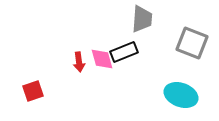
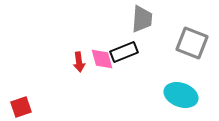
red square: moved 12 px left, 16 px down
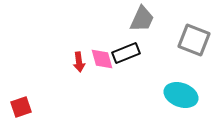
gray trapezoid: rotated 20 degrees clockwise
gray square: moved 2 px right, 3 px up
black rectangle: moved 2 px right, 1 px down
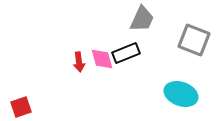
cyan ellipse: moved 1 px up
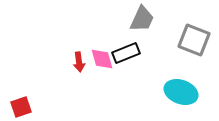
cyan ellipse: moved 2 px up
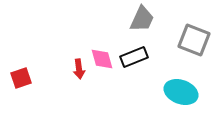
black rectangle: moved 8 px right, 4 px down
red arrow: moved 7 px down
red square: moved 29 px up
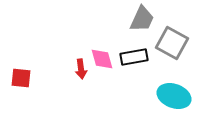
gray square: moved 22 px left, 3 px down; rotated 8 degrees clockwise
black rectangle: rotated 12 degrees clockwise
red arrow: moved 2 px right
red square: rotated 25 degrees clockwise
cyan ellipse: moved 7 px left, 4 px down
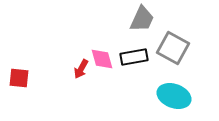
gray square: moved 1 px right, 5 px down
red arrow: rotated 36 degrees clockwise
red square: moved 2 px left
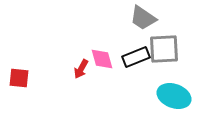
gray trapezoid: moved 1 px right, 1 px up; rotated 100 degrees clockwise
gray square: moved 9 px left, 1 px down; rotated 32 degrees counterclockwise
black rectangle: moved 2 px right; rotated 12 degrees counterclockwise
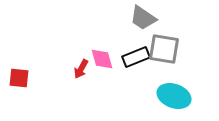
gray square: rotated 12 degrees clockwise
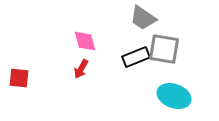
pink diamond: moved 17 px left, 18 px up
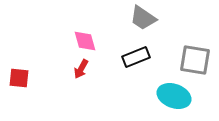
gray square: moved 31 px right, 11 px down
